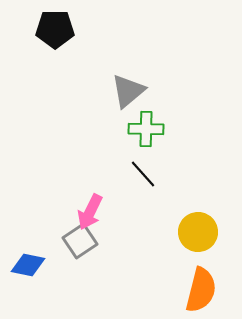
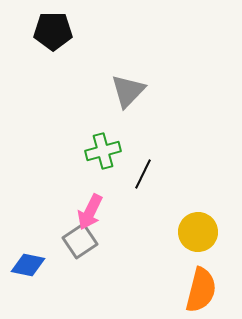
black pentagon: moved 2 px left, 2 px down
gray triangle: rotated 6 degrees counterclockwise
green cross: moved 43 px left, 22 px down; rotated 16 degrees counterclockwise
black line: rotated 68 degrees clockwise
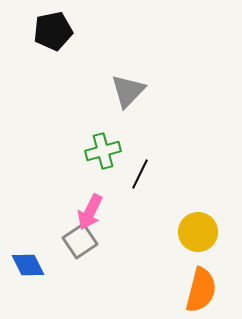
black pentagon: rotated 12 degrees counterclockwise
black line: moved 3 px left
blue diamond: rotated 52 degrees clockwise
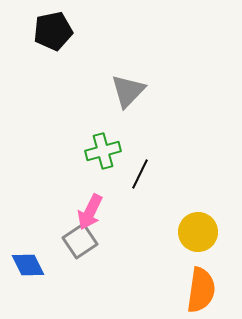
orange semicircle: rotated 6 degrees counterclockwise
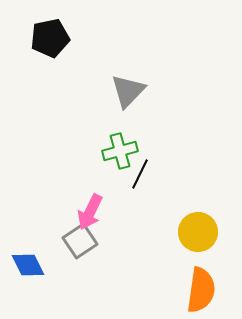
black pentagon: moved 3 px left, 7 px down
green cross: moved 17 px right
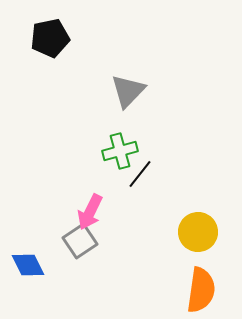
black line: rotated 12 degrees clockwise
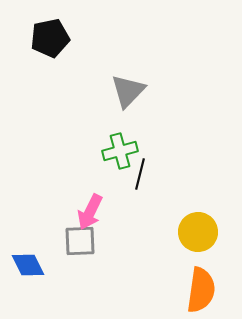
black line: rotated 24 degrees counterclockwise
gray square: rotated 32 degrees clockwise
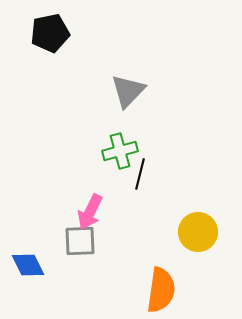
black pentagon: moved 5 px up
orange semicircle: moved 40 px left
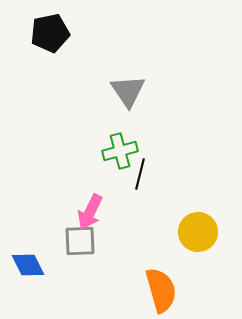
gray triangle: rotated 18 degrees counterclockwise
orange semicircle: rotated 24 degrees counterclockwise
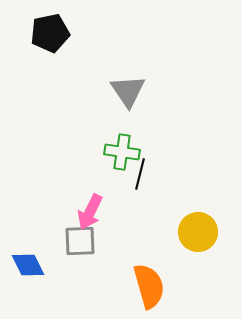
green cross: moved 2 px right, 1 px down; rotated 24 degrees clockwise
orange semicircle: moved 12 px left, 4 px up
